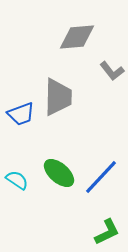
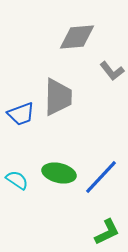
green ellipse: rotated 28 degrees counterclockwise
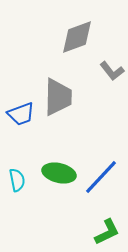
gray diamond: rotated 15 degrees counterclockwise
cyan semicircle: rotated 45 degrees clockwise
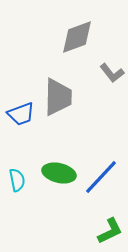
gray L-shape: moved 2 px down
green L-shape: moved 3 px right, 1 px up
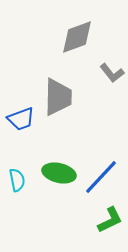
blue trapezoid: moved 5 px down
green L-shape: moved 11 px up
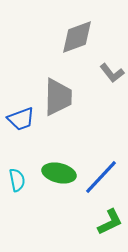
green L-shape: moved 2 px down
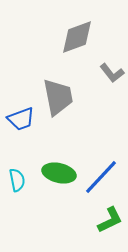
gray trapezoid: rotated 12 degrees counterclockwise
green L-shape: moved 2 px up
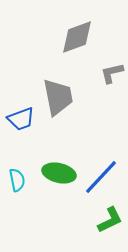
gray L-shape: rotated 115 degrees clockwise
